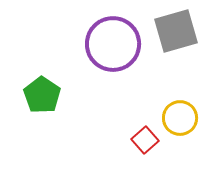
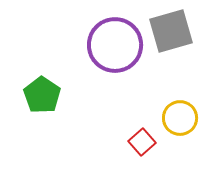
gray square: moved 5 px left
purple circle: moved 2 px right, 1 px down
red square: moved 3 px left, 2 px down
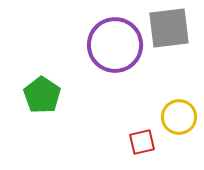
gray square: moved 2 px left, 3 px up; rotated 9 degrees clockwise
yellow circle: moved 1 px left, 1 px up
red square: rotated 28 degrees clockwise
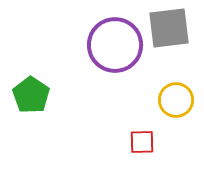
green pentagon: moved 11 px left
yellow circle: moved 3 px left, 17 px up
red square: rotated 12 degrees clockwise
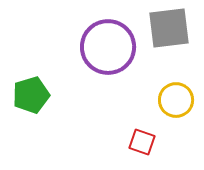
purple circle: moved 7 px left, 2 px down
green pentagon: rotated 21 degrees clockwise
red square: rotated 20 degrees clockwise
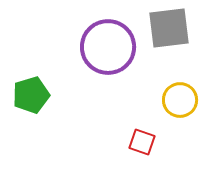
yellow circle: moved 4 px right
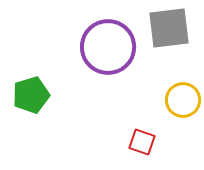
yellow circle: moved 3 px right
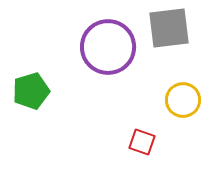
green pentagon: moved 4 px up
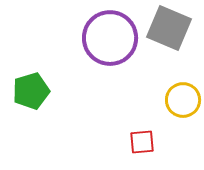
gray square: rotated 30 degrees clockwise
purple circle: moved 2 px right, 9 px up
red square: rotated 24 degrees counterclockwise
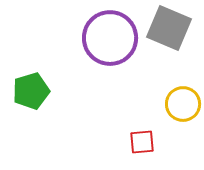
yellow circle: moved 4 px down
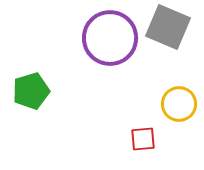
gray square: moved 1 px left, 1 px up
yellow circle: moved 4 px left
red square: moved 1 px right, 3 px up
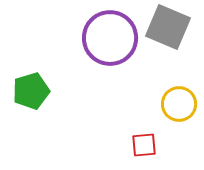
red square: moved 1 px right, 6 px down
